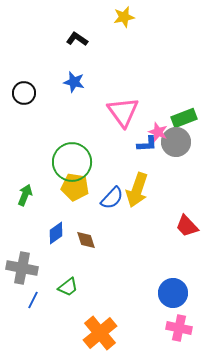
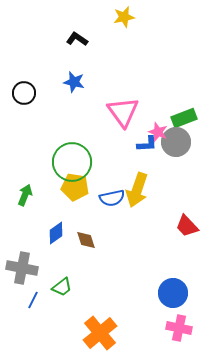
blue semicircle: rotated 35 degrees clockwise
green trapezoid: moved 6 px left
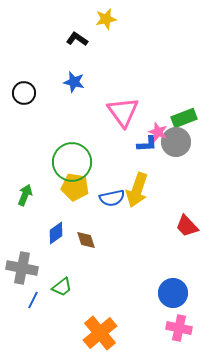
yellow star: moved 18 px left, 2 px down
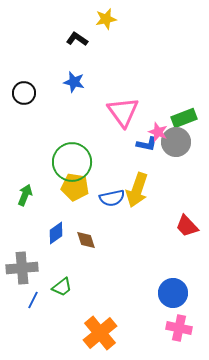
blue L-shape: rotated 15 degrees clockwise
gray cross: rotated 16 degrees counterclockwise
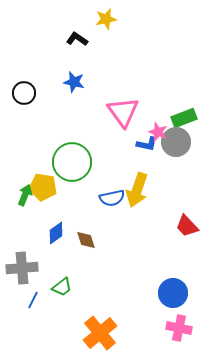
yellow pentagon: moved 32 px left
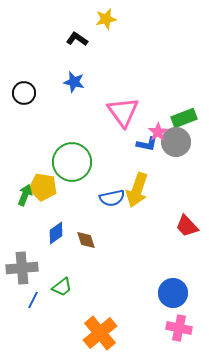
pink star: rotated 18 degrees clockwise
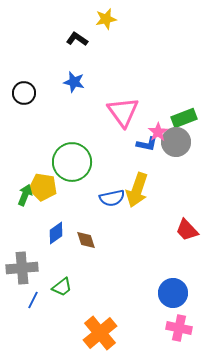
red trapezoid: moved 4 px down
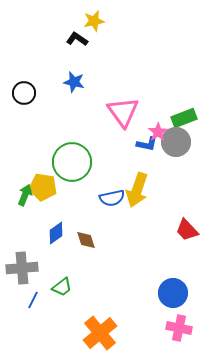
yellow star: moved 12 px left, 2 px down
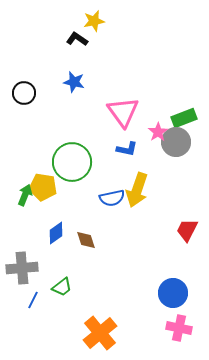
blue L-shape: moved 20 px left, 5 px down
red trapezoid: rotated 70 degrees clockwise
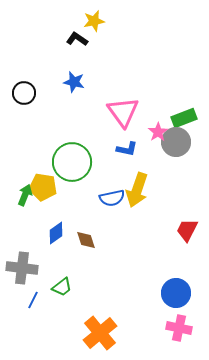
gray cross: rotated 12 degrees clockwise
blue circle: moved 3 px right
